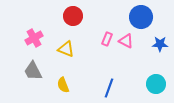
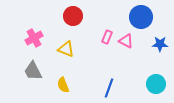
pink rectangle: moved 2 px up
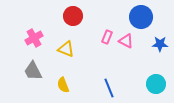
blue line: rotated 42 degrees counterclockwise
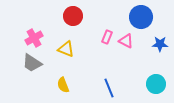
gray trapezoid: moved 1 px left, 8 px up; rotated 30 degrees counterclockwise
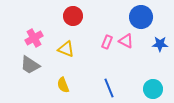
pink rectangle: moved 5 px down
gray trapezoid: moved 2 px left, 2 px down
cyan circle: moved 3 px left, 5 px down
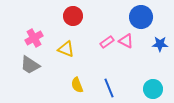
pink rectangle: rotated 32 degrees clockwise
yellow semicircle: moved 14 px right
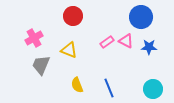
blue star: moved 11 px left, 3 px down
yellow triangle: moved 3 px right, 1 px down
gray trapezoid: moved 11 px right; rotated 80 degrees clockwise
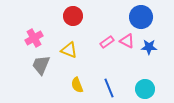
pink triangle: moved 1 px right
cyan circle: moved 8 px left
